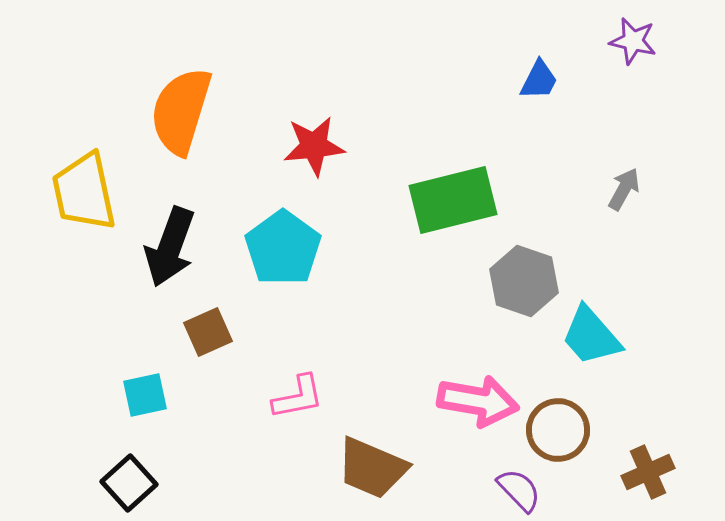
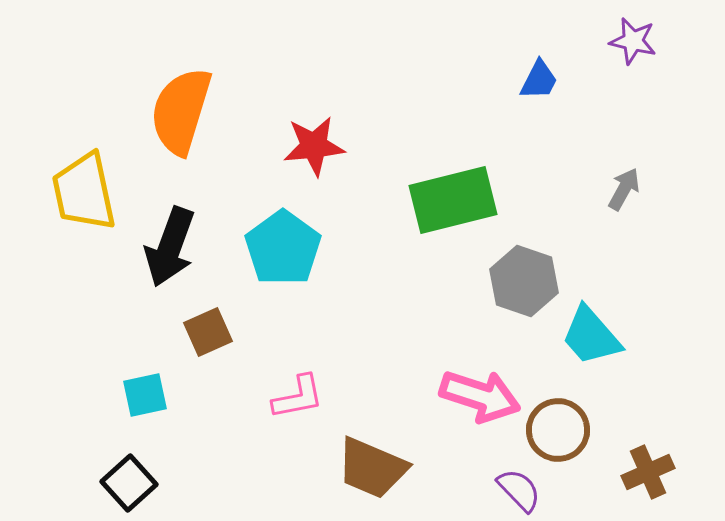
pink arrow: moved 2 px right, 5 px up; rotated 8 degrees clockwise
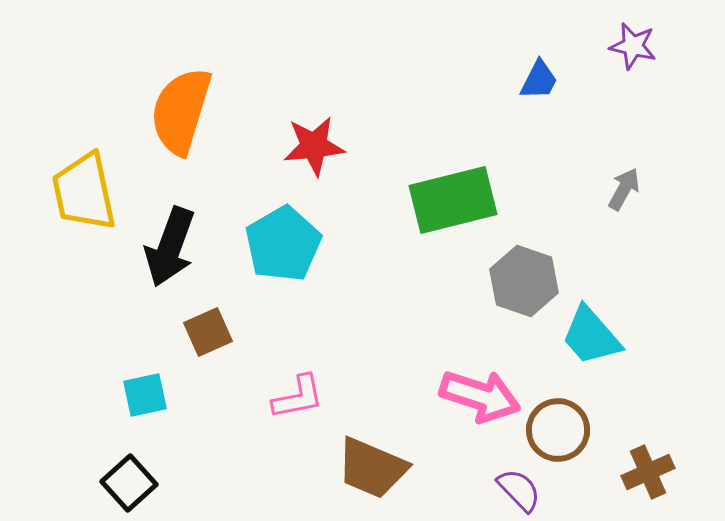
purple star: moved 5 px down
cyan pentagon: moved 4 px up; rotated 6 degrees clockwise
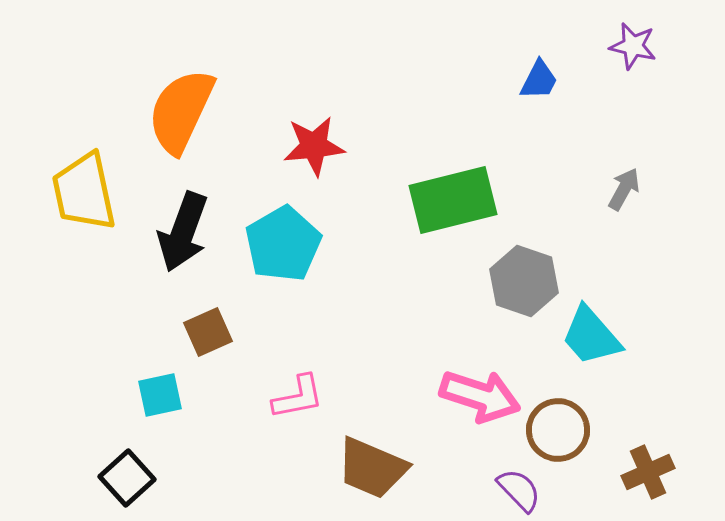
orange semicircle: rotated 8 degrees clockwise
black arrow: moved 13 px right, 15 px up
cyan square: moved 15 px right
black square: moved 2 px left, 5 px up
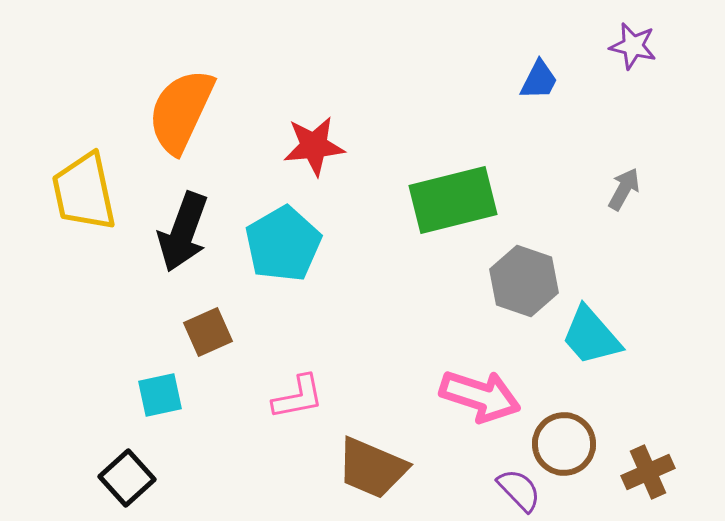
brown circle: moved 6 px right, 14 px down
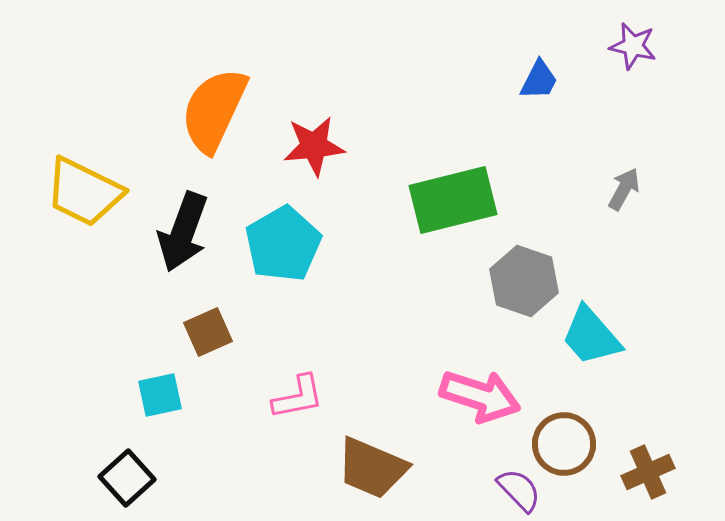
orange semicircle: moved 33 px right, 1 px up
yellow trapezoid: rotated 52 degrees counterclockwise
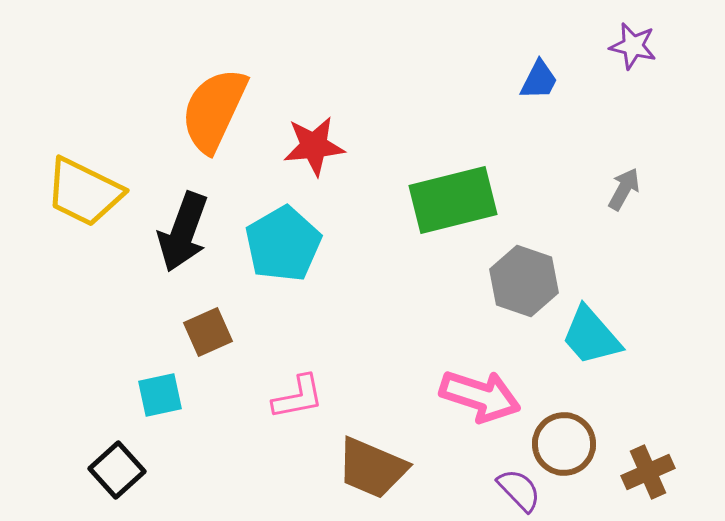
black square: moved 10 px left, 8 px up
